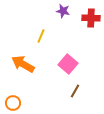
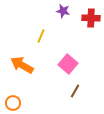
orange arrow: moved 1 px left, 1 px down
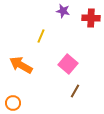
orange arrow: moved 1 px left
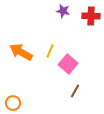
red cross: moved 2 px up
yellow line: moved 9 px right, 15 px down
orange arrow: moved 13 px up
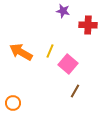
red cross: moved 3 px left, 9 px down
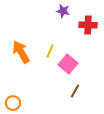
orange arrow: rotated 30 degrees clockwise
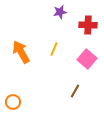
purple star: moved 3 px left, 1 px down; rotated 24 degrees counterclockwise
yellow line: moved 4 px right, 2 px up
pink square: moved 19 px right, 5 px up
orange circle: moved 1 px up
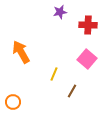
yellow line: moved 25 px down
brown line: moved 3 px left
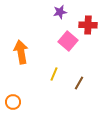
orange arrow: rotated 20 degrees clockwise
pink square: moved 19 px left, 18 px up
brown line: moved 7 px right, 8 px up
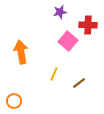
brown line: rotated 24 degrees clockwise
orange circle: moved 1 px right, 1 px up
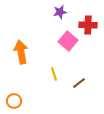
yellow line: rotated 40 degrees counterclockwise
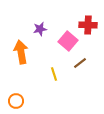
purple star: moved 20 px left, 17 px down
brown line: moved 1 px right, 20 px up
orange circle: moved 2 px right
